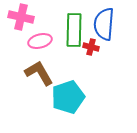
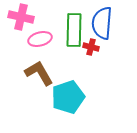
blue semicircle: moved 2 px left, 1 px up
pink ellipse: moved 2 px up
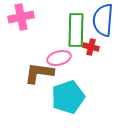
pink cross: rotated 25 degrees counterclockwise
blue semicircle: moved 1 px right, 3 px up
green rectangle: moved 2 px right
pink ellipse: moved 19 px right, 19 px down
brown L-shape: rotated 52 degrees counterclockwise
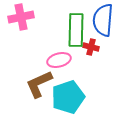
pink ellipse: moved 2 px down
brown L-shape: moved 11 px down; rotated 32 degrees counterclockwise
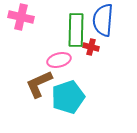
pink cross: rotated 25 degrees clockwise
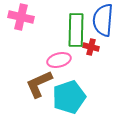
cyan pentagon: moved 1 px right
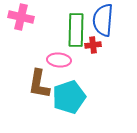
red cross: moved 2 px right, 2 px up; rotated 21 degrees counterclockwise
pink ellipse: rotated 20 degrees clockwise
brown L-shape: rotated 56 degrees counterclockwise
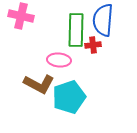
pink cross: moved 1 px up
brown L-shape: rotated 72 degrees counterclockwise
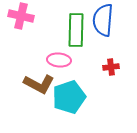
red cross: moved 18 px right, 22 px down
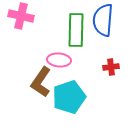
brown L-shape: moved 2 px right, 2 px up; rotated 96 degrees clockwise
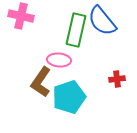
blue semicircle: moved 1 px left, 1 px down; rotated 44 degrees counterclockwise
green rectangle: rotated 12 degrees clockwise
red cross: moved 6 px right, 12 px down
